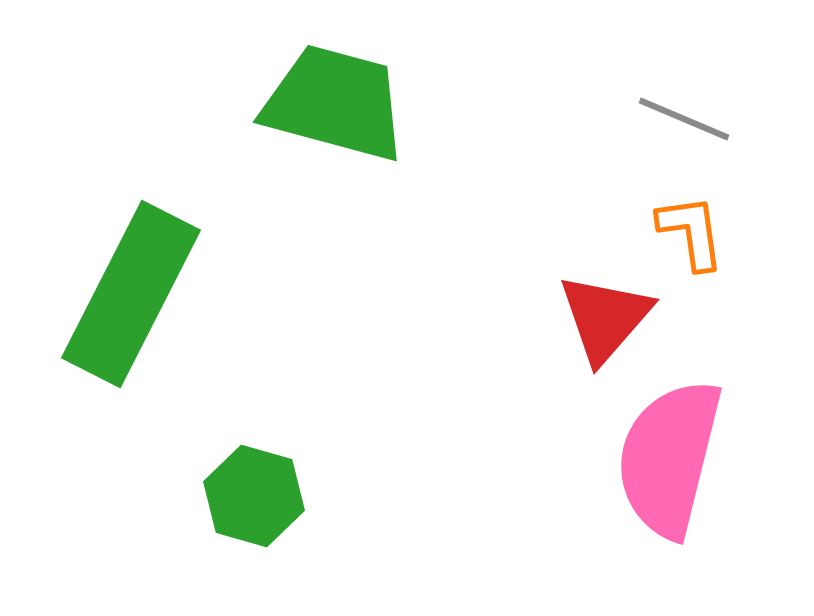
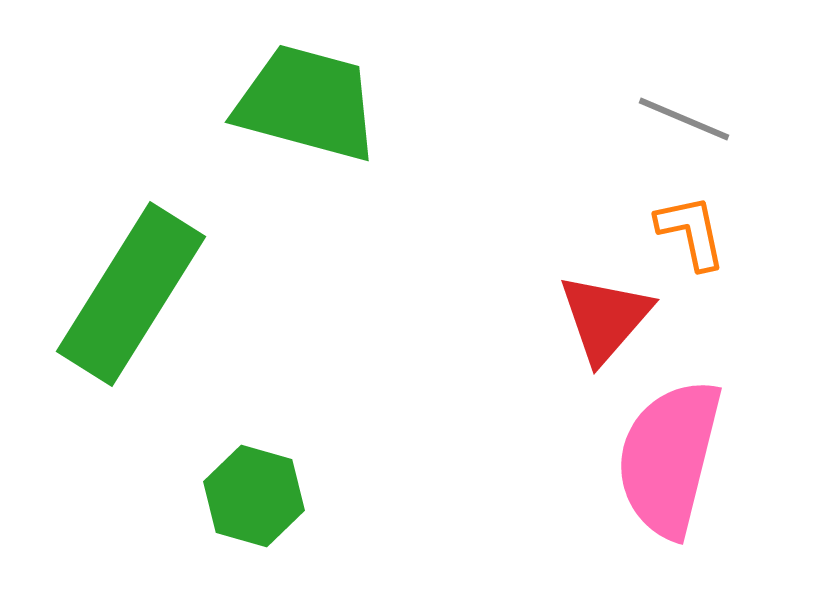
green trapezoid: moved 28 px left
orange L-shape: rotated 4 degrees counterclockwise
green rectangle: rotated 5 degrees clockwise
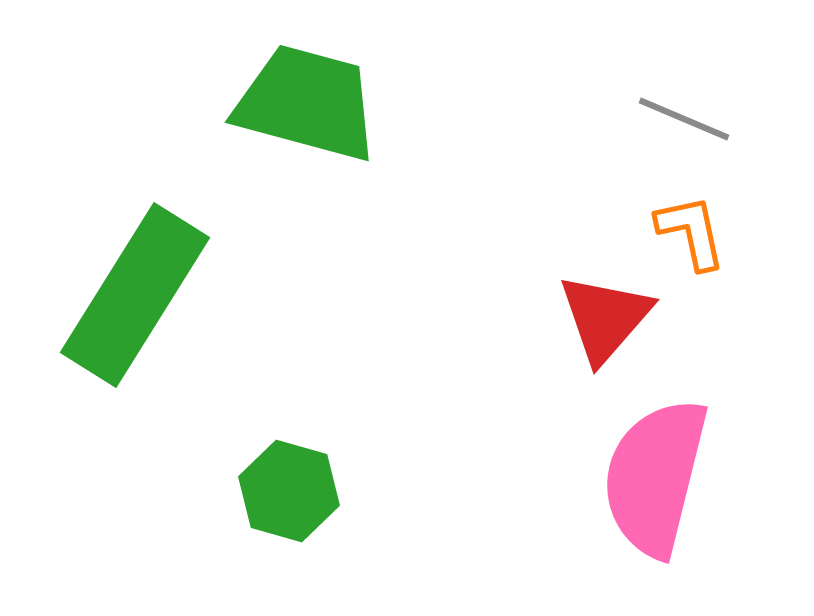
green rectangle: moved 4 px right, 1 px down
pink semicircle: moved 14 px left, 19 px down
green hexagon: moved 35 px right, 5 px up
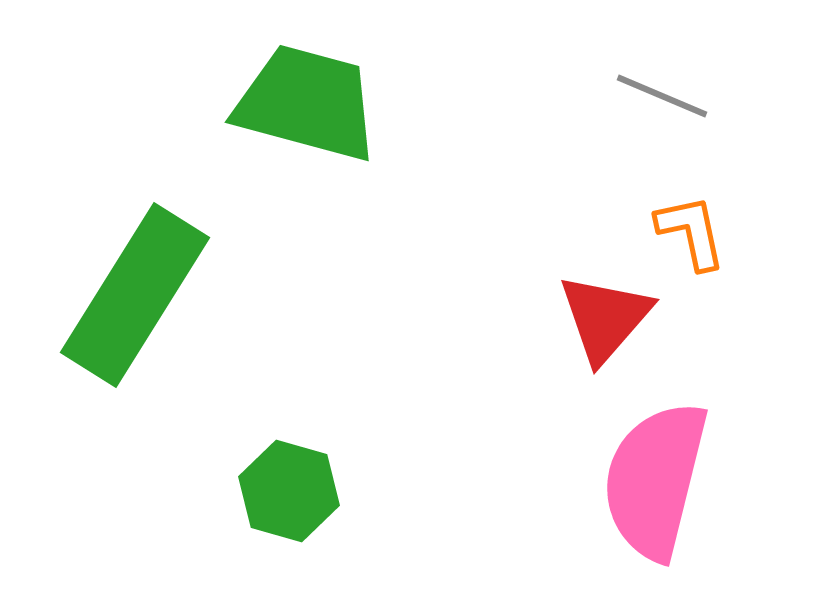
gray line: moved 22 px left, 23 px up
pink semicircle: moved 3 px down
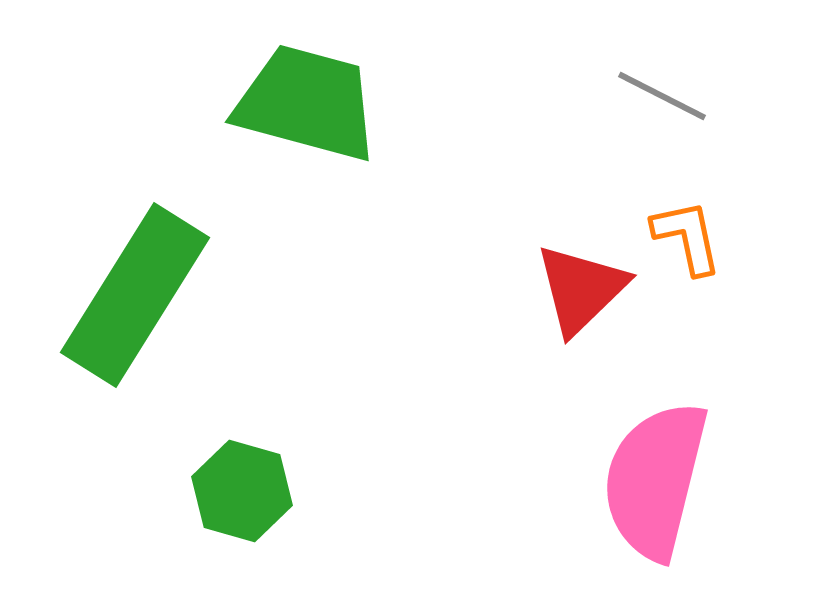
gray line: rotated 4 degrees clockwise
orange L-shape: moved 4 px left, 5 px down
red triangle: moved 24 px left, 29 px up; rotated 5 degrees clockwise
green hexagon: moved 47 px left
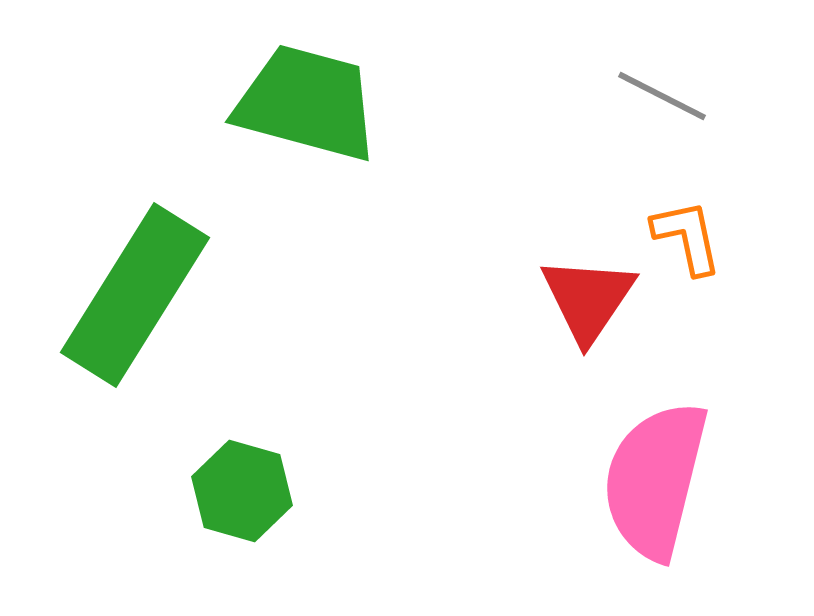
red triangle: moved 7 px right, 10 px down; rotated 12 degrees counterclockwise
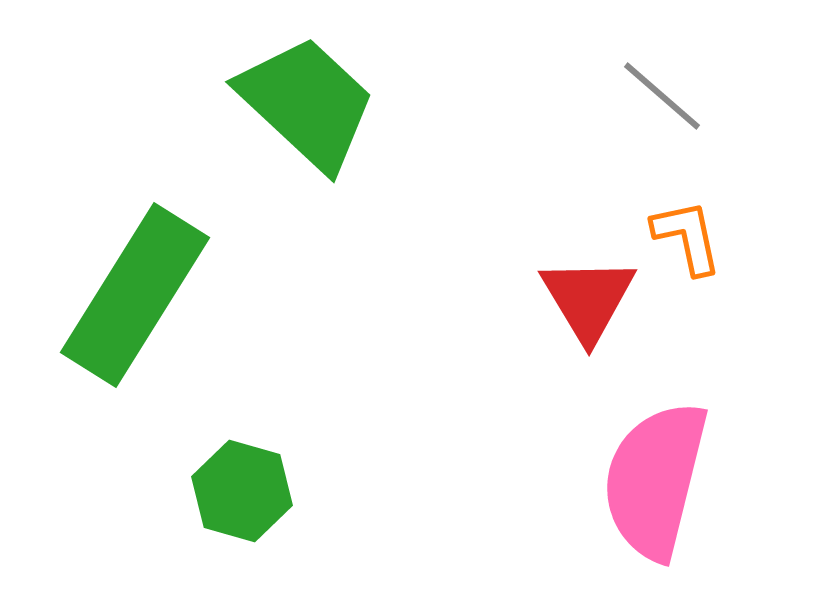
gray line: rotated 14 degrees clockwise
green trapezoid: rotated 28 degrees clockwise
red triangle: rotated 5 degrees counterclockwise
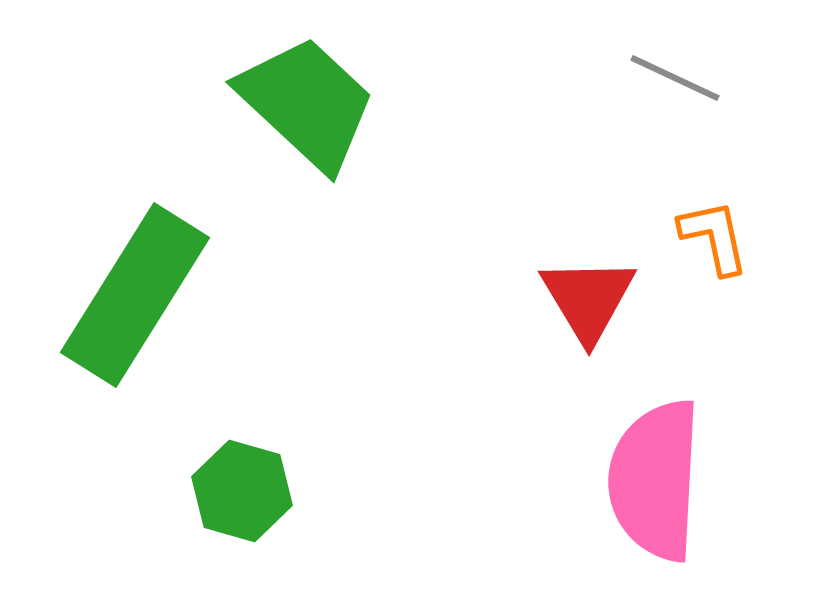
gray line: moved 13 px right, 18 px up; rotated 16 degrees counterclockwise
orange L-shape: moved 27 px right
pink semicircle: rotated 11 degrees counterclockwise
